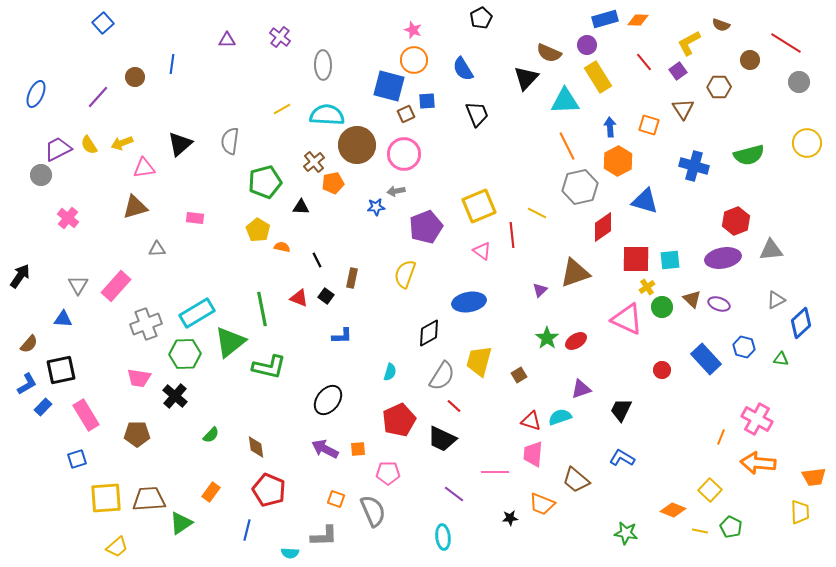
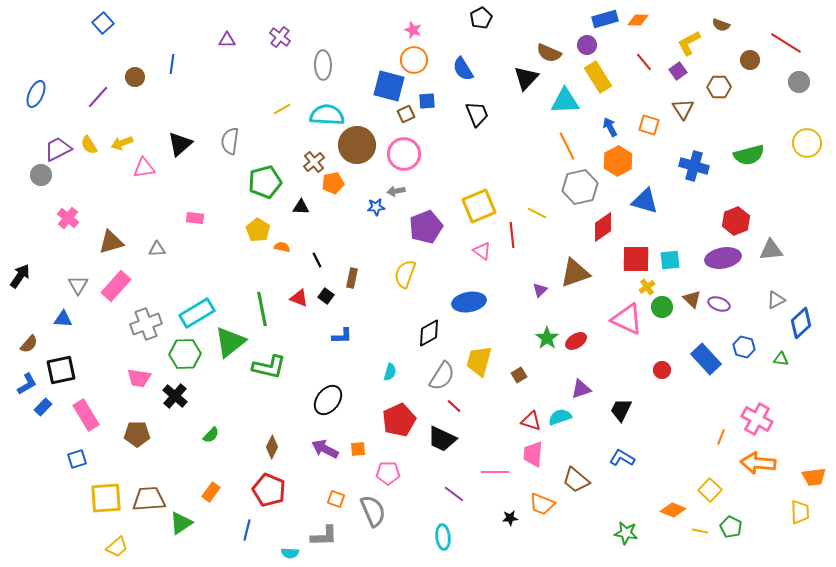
blue arrow at (610, 127): rotated 24 degrees counterclockwise
brown triangle at (135, 207): moved 24 px left, 35 px down
brown diamond at (256, 447): moved 16 px right; rotated 35 degrees clockwise
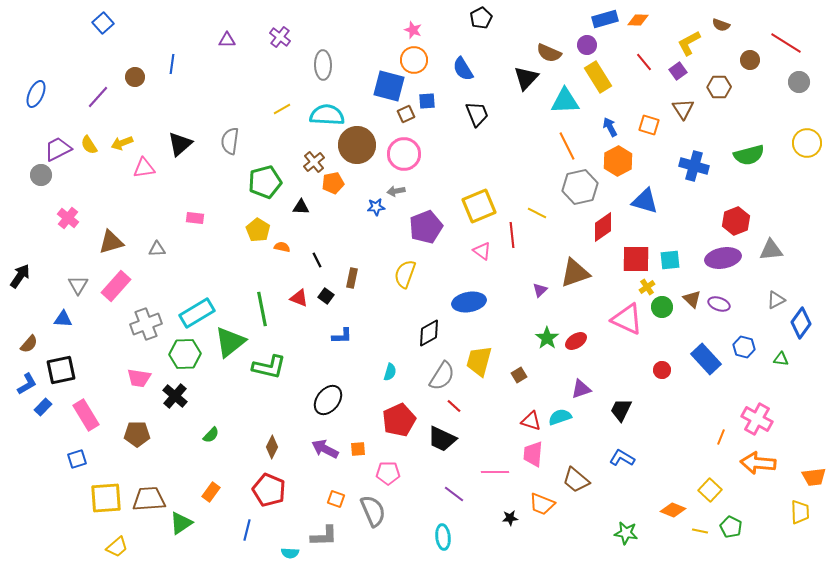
blue diamond at (801, 323): rotated 12 degrees counterclockwise
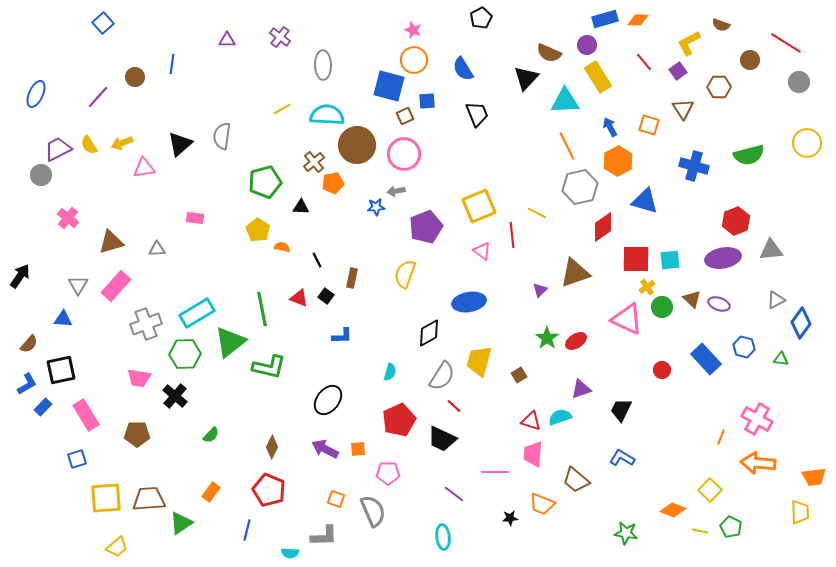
brown square at (406, 114): moved 1 px left, 2 px down
gray semicircle at (230, 141): moved 8 px left, 5 px up
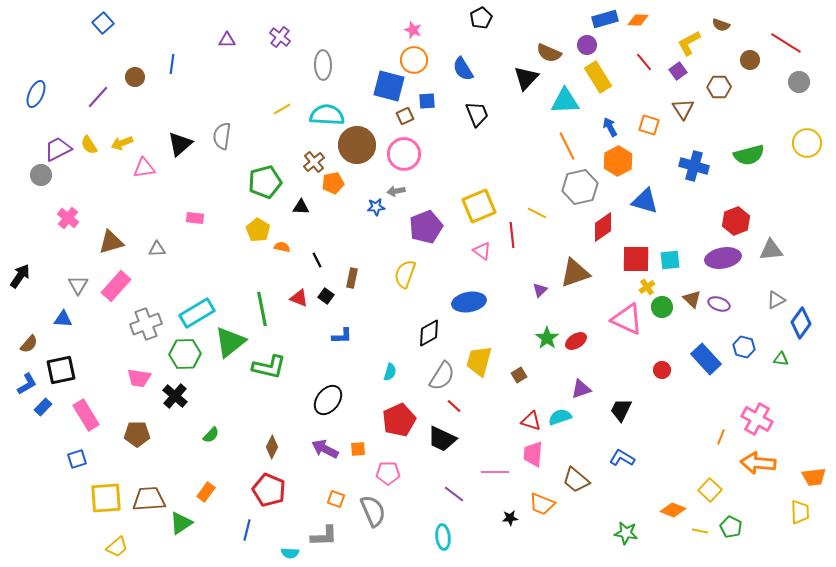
orange rectangle at (211, 492): moved 5 px left
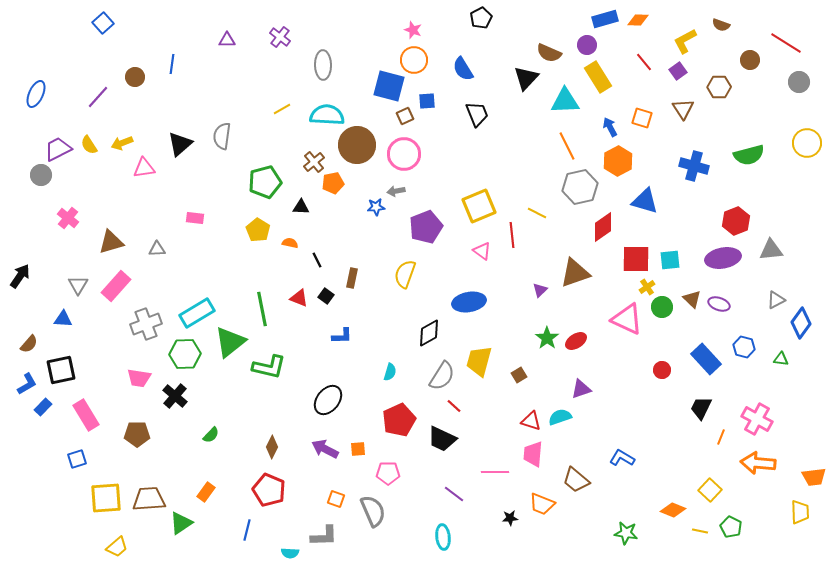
yellow L-shape at (689, 43): moved 4 px left, 2 px up
orange square at (649, 125): moved 7 px left, 7 px up
orange semicircle at (282, 247): moved 8 px right, 4 px up
black trapezoid at (621, 410): moved 80 px right, 2 px up
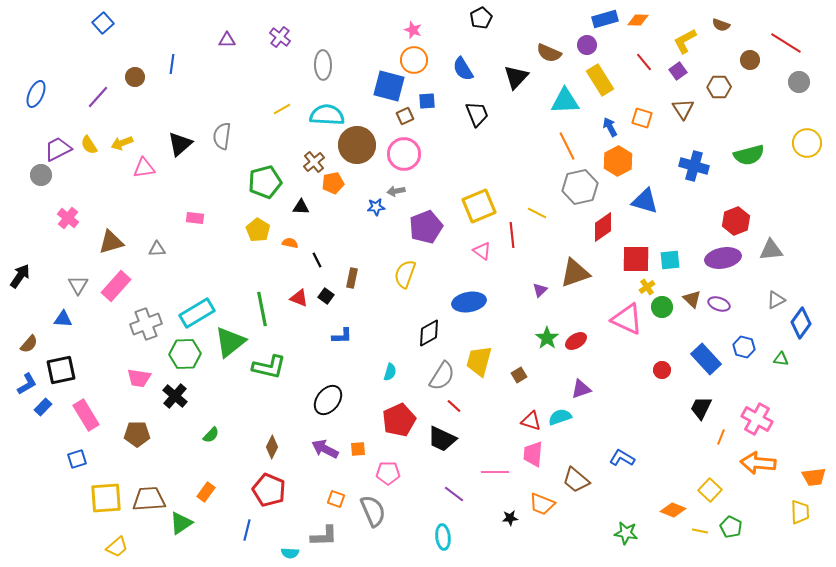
yellow rectangle at (598, 77): moved 2 px right, 3 px down
black triangle at (526, 78): moved 10 px left, 1 px up
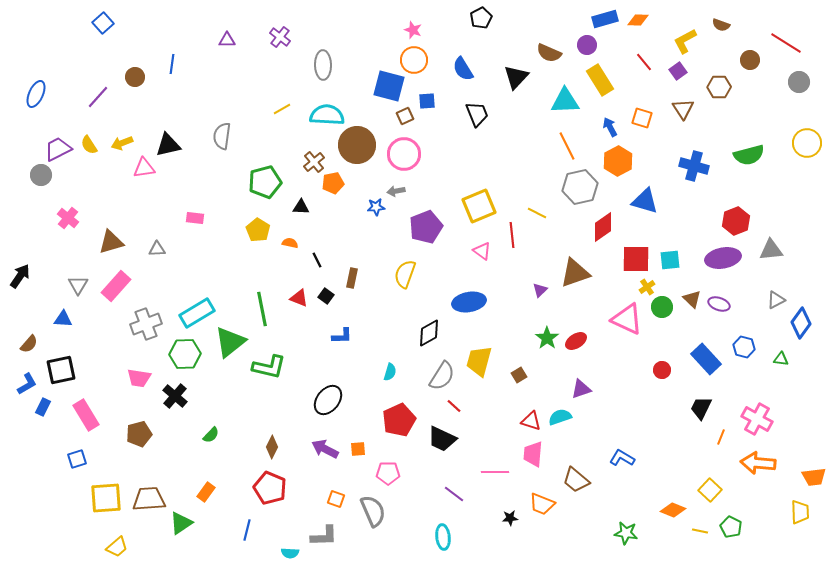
black triangle at (180, 144): moved 12 px left, 1 px down; rotated 28 degrees clockwise
blue rectangle at (43, 407): rotated 18 degrees counterclockwise
brown pentagon at (137, 434): moved 2 px right; rotated 15 degrees counterclockwise
red pentagon at (269, 490): moved 1 px right, 2 px up
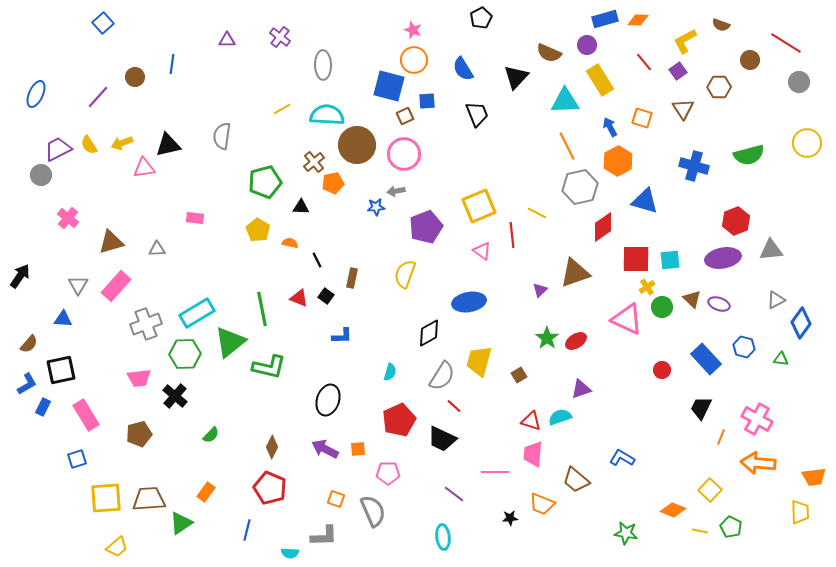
pink trapezoid at (139, 378): rotated 15 degrees counterclockwise
black ellipse at (328, 400): rotated 20 degrees counterclockwise
